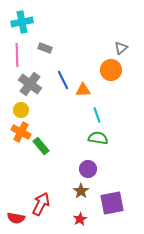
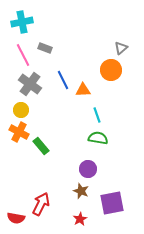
pink line: moved 6 px right; rotated 25 degrees counterclockwise
orange cross: moved 2 px left
brown star: rotated 14 degrees counterclockwise
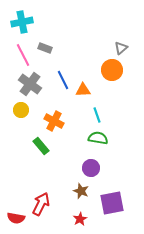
orange circle: moved 1 px right
orange cross: moved 35 px right, 11 px up
purple circle: moved 3 px right, 1 px up
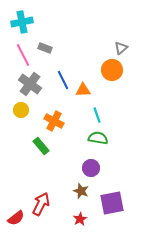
red semicircle: rotated 48 degrees counterclockwise
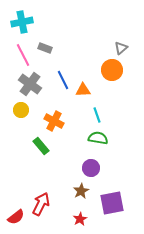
brown star: rotated 21 degrees clockwise
red semicircle: moved 1 px up
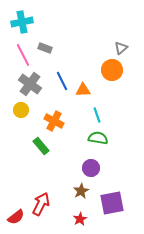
blue line: moved 1 px left, 1 px down
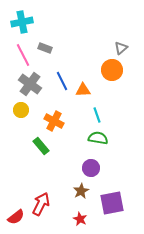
red star: rotated 16 degrees counterclockwise
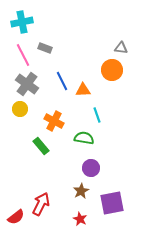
gray triangle: rotated 48 degrees clockwise
gray cross: moved 3 px left
yellow circle: moved 1 px left, 1 px up
green semicircle: moved 14 px left
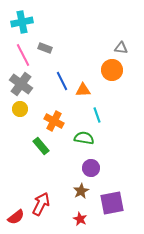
gray cross: moved 6 px left
